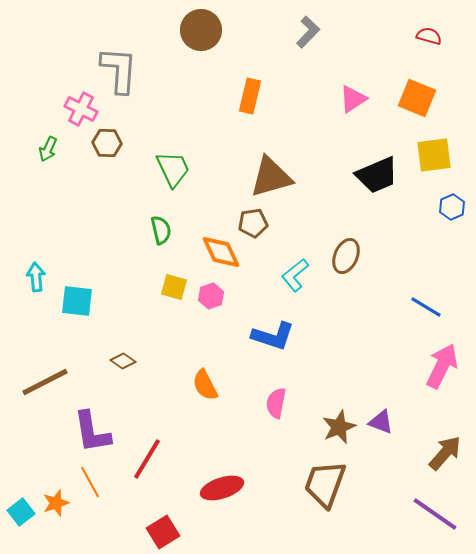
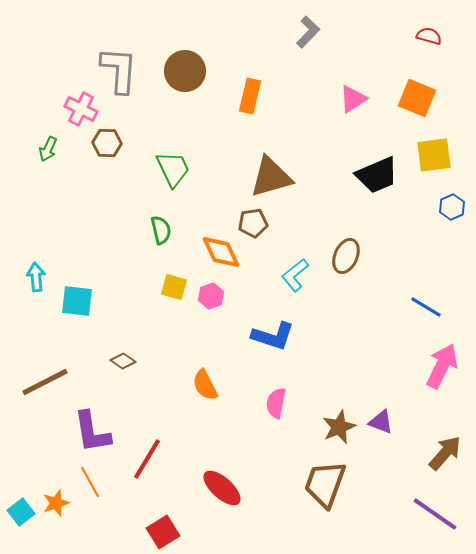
brown circle at (201, 30): moved 16 px left, 41 px down
red ellipse at (222, 488): rotated 60 degrees clockwise
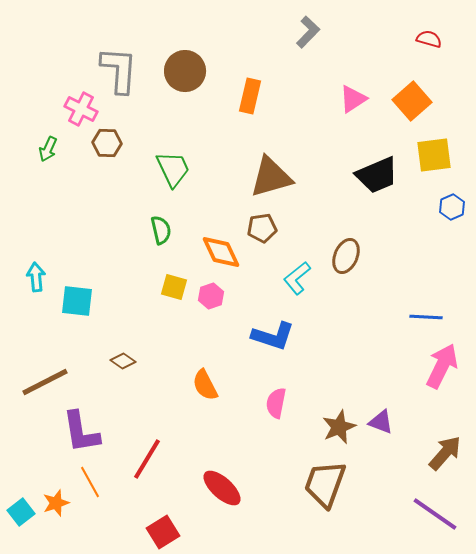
red semicircle at (429, 36): moved 3 px down
orange square at (417, 98): moved 5 px left, 3 px down; rotated 27 degrees clockwise
brown pentagon at (253, 223): moved 9 px right, 5 px down
cyan L-shape at (295, 275): moved 2 px right, 3 px down
blue line at (426, 307): moved 10 px down; rotated 28 degrees counterclockwise
purple L-shape at (92, 432): moved 11 px left
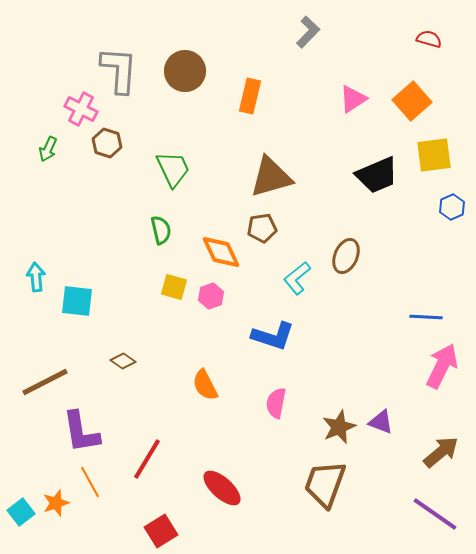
brown hexagon at (107, 143): rotated 16 degrees clockwise
brown arrow at (445, 453): moved 4 px left, 1 px up; rotated 9 degrees clockwise
red square at (163, 532): moved 2 px left, 1 px up
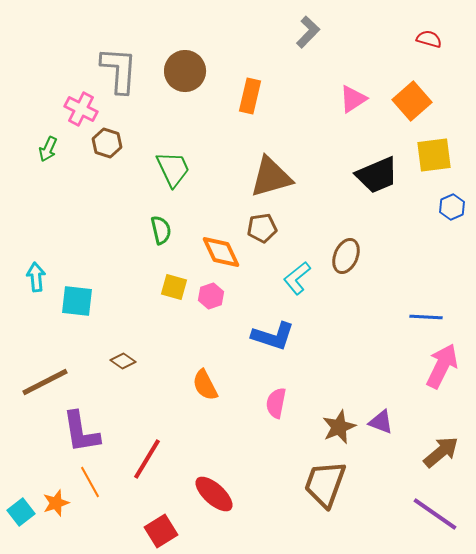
red ellipse at (222, 488): moved 8 px left, 6 px down
